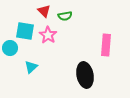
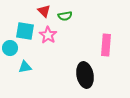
cyan triangle: moved 6 px left; rotated 32 degrees clockwise
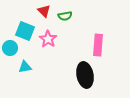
cyan square: rotated 12 degrees clockwise
pink star: moved 4 px down
pink rectangle: moved 8 px left
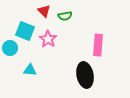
cyan triangle: moved 5 px right, 3 px down; rotated 16 degrees clockwise
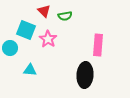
cyan square: moved 1 px right, 1 px up
black ellipse: rotated 15 degrees clockwise
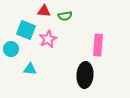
red triangle: rotated 40 degrees counterclockwise
pink star: rotated 12 degrees clockwise
cyan circle: moved 1 px right, 1 px down
cyan triangle: moved 1 px up
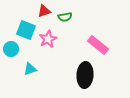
red triangle: rotated 24 degrees counterclockwise
green semicircle: moved 1 px down
pink rectangle: rotated 55 degrees counterclockwise
cyan triangle: rotated 24 degrees counterclockwise
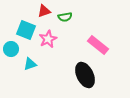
cyan triangle: moved 5 px up
black ellipse: rotated 30 degrees counterclockwise
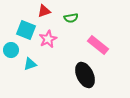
green semicircle: moved 6 px right, 1 px down
cyan circle: moved 1 px down
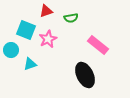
red triangle: moved 2 px right
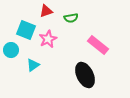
cyan triangle: moved 3 px right, 1 px down; rotated 16 degrees counterclockwise
